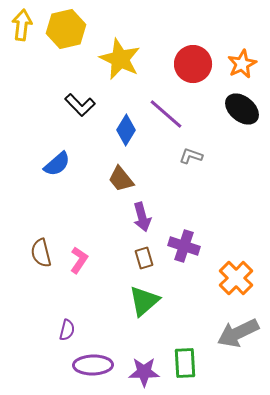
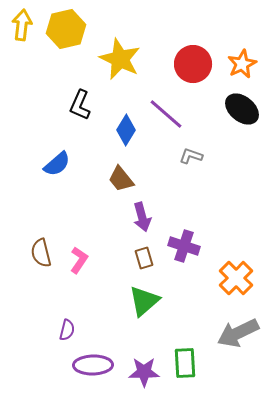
black L-shape: rotated 68 degrees clockwise
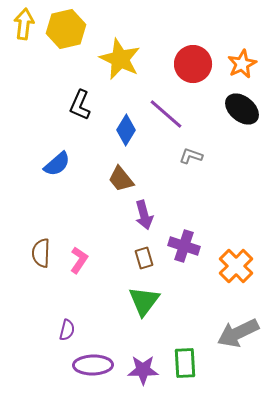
yellow arrow: moved 2 px right, 1 px up
purple arrow: moved 2 px right, 2 px up
brown semicircle: rotated 16 degrees clockwise
orange cross: moved 12 px up
green triangle: rotated 12 degrees counterclockwise
purple star: moved 1 px left, 2 px up
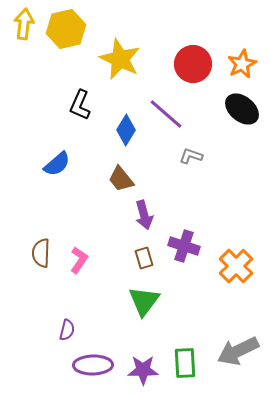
gray arrow: moved 18 px down
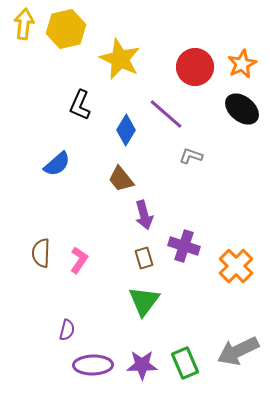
red circle: moved 2 px right, 3 px down
green rectangle: rotated 20 degrees counterclockwise
purple star: moved 1 px left, 5 px up
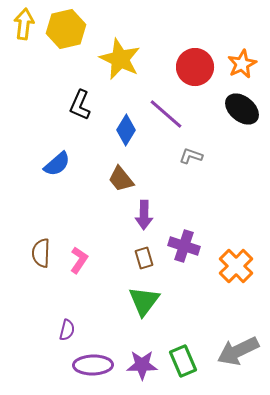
purple arrow: rotated 16 degrees clockwise
green rectangle: moved 2 px left, 2 px up
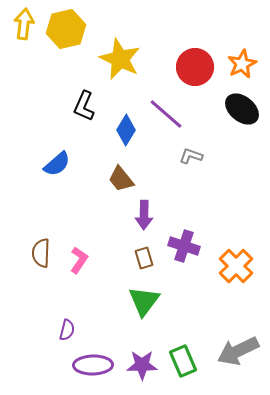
black L-shape: moved 4 px right, 1 px down
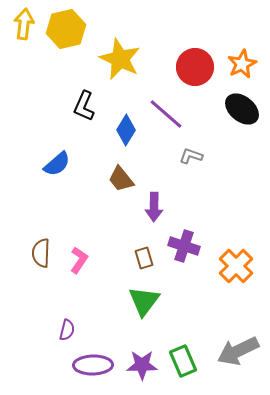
purple arrow: moved 10 px right, 8 px up
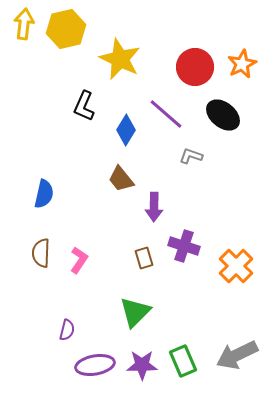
black ellipse: moved 19 px left, 6 px down
blue semicircle: moved 13 px left, 30 px down; rotated 36 degrees counterclockwise
green triangle: moved 9 px left, 11 px down; rotated 8 degrees clockwise
gray arrow: moved 1 px left, 4 px down
purple ellipse: moved 2 px right; rotated 9 degrees counterclockwise
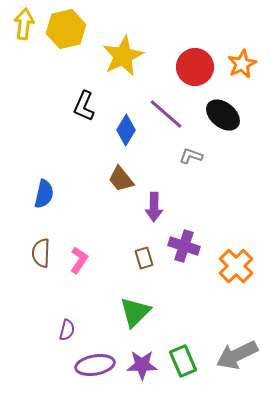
yellow star: moved 3 px right, 3 px up; rotated 21 degrees clockwise
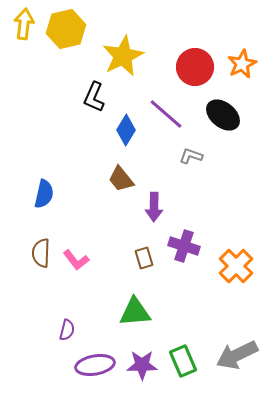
black L-shape: moved 10 px right, 9 px up
pink L-shape: moved 3 px left; rotated 108 degrees clockwise
green triangle: rotated 40 degrees clockwise
